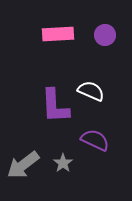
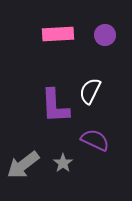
white semicircle: moved 1 px left; rotated 88 degrees counterclockwise
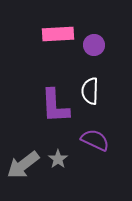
purple circle: moved 11 px left, 10 px down
white semicircle: rotated 24 degrees counterclockwise
gray star: moved 5 px left, 4 px up
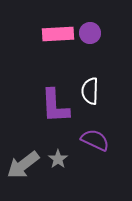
purple circle: moved 4 px left, 12 px up
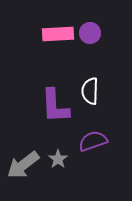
purple semicircle: moved 2 px left, 1 px down; rotated 44 degrees counterclockwise
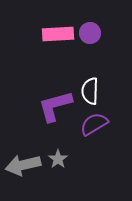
purple L-shape: rotated 78 degrees clockwise
purple semicircle: moved 1 px right, 17 px up; rotated 12 degrees counterclockwise
gray arrow: rotated 24 degrees clockwise
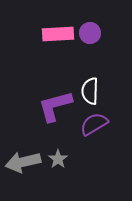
gray arrow: moved 3 px up
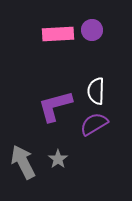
purple circle: moved 2 px right, 3 px up
white semicircle: moved 6 px right
gray arrow: rotated 76 degrees clockwise
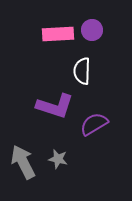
white semicircle: moved 14 px left, 20 px up
purple L-shape: rotated 147 degrees counterclockwise
gray star: rotated 24 degrees counterclockwise
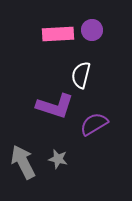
white semicircle: moved 1 px left, 4 px down; rotated 12 degrees clockwise
